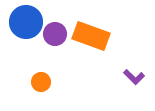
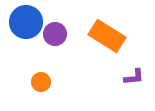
orange rectangle: moved 16 px right; rotated 12 degrees clockwise
purple L-shape: rotated 50 degrees counterclockwise
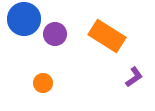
blue circle: moved 2 px left, 3 px up
purple L-shape: rotated 30 degrees counterclockwise
orange circle: moved 2 px right, 1 px down
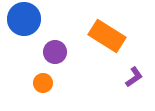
purple circle: moved 18 px down
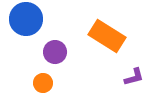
blue circle: moved 2 px right
purple L-shape: rotated 20 degrees clockwise
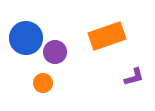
blue circle: moved 19 px down
orange rectangle: rotated 51 degrees counterclockwise
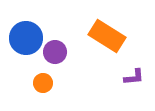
orange rectangle: rotated 51 degrees clockwise
purple L-shape: rotated 10 degrees clockwise
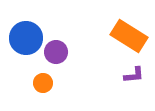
orange rectangle: moved 22 px right
purple circle: moved 1 px right
purple L-shape: moved 2 px up
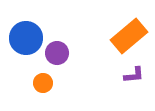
orange rectangle: rotated 72 degrees counterclockwise
purple circle: moved 1 px right, 1 px down
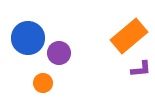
blue circle: moved 2 px right
purple circle: moved 2 px right
purple L-shape: moved 7 px right, 6 px up
